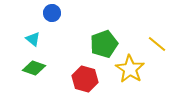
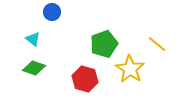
blue circle: moved 1 px up
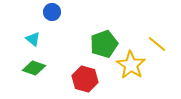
yellow star: moved 1 px right, 4 px up
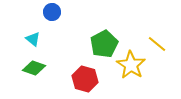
green pentagon: rotated 8 degrees counterclockwise
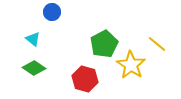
green diamond: rotated 15 degrees clockwise
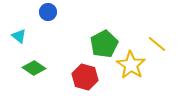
blue circle: moved 4 px left
cyan triangle: moved 14 px left, 3 px up
red hexagon: moved 2 px up
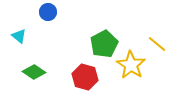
green diamond: moved 4 px down
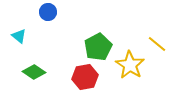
green pentagon: moved 6 px left, 3 px down
yellow star: moved 1 px left
red hexagon: rotated 25 degrees counterclockwise
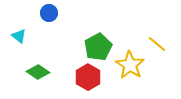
blue circle: moved 1 px right, 1 px down
green diamond: moved 4 px right
red hexagon: moved 3 px right; rotated 20 degrees counterclockwise
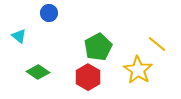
yellow star: moved 8 px right, 5 px down
